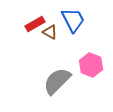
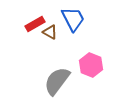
blue trapezoid: moved 1 px up
gray semicircle: rotated 8 degrees counterclockwise
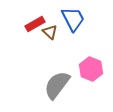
brown triangle: rotated 14 degrees clockwise
pink hexagon: moved 4 px down
gray semicircle: moved 4 px down
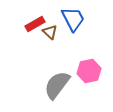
pink hexagon: moved 2 px left, 2 px down; rotated 25 degrees clockwise
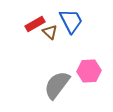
blue trapezoid: moved 2 px left, 2 px down
pink hexagon: rotated 10 degrees clockwise
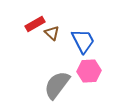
blue trapezoid: moved 12 px right, 20 px down
brown triangle: moved 2 px right, 1 px down
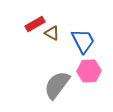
brown triangle: rotated 14 degrees counterclockwise
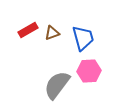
red rectangle: moved 7 px left, 6 px down
brown triangle: rotated 49 degrees counterclockwise
blue trapezoid: moved 3 px up; rotated 12 degrees clockwise
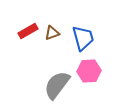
red rectangle: moved 1 px down
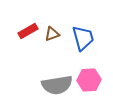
brown triangle: moved 1 px down
pink hexagon: moved 9 px down
gray semicircle: rotated 136 degrees counterclockwise
